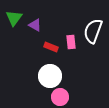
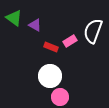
green triangle: rotated 30 degrees counterclockwise
pink rectangle: moved 1 px left, 1 px up; rotated 64 degrees clockwise
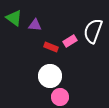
purple triangle: rotated 24 degrees counterclockwise
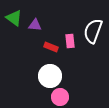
pink rectangle: rotated 64 degrees counterclockwise
